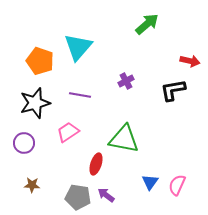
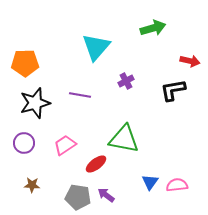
green arrow: moved 6 px right, 4 px down; rotated 25 degrees clockwise
cyan triangle: moved 18 px right
orange pentagon: moved 15 px left, 2 px down; rotated 20 degrees counterclockwise
pink trapezoid: moved 3 px left, 13 px down
red ellipse: rotated 35 degrees clockwise
pink semicircle: rotated 60 degrees clockwise
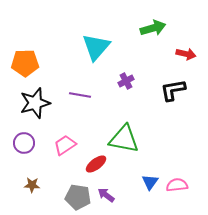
red arrow: moved 4 px left, 7 px up
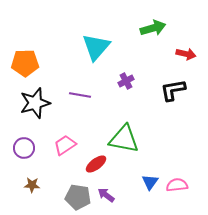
purple circle: moved 5 px down
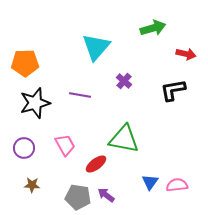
purple cross: moved 2 px left; rotated 21 degrees counterclockwise
pink trapezoid: rotated 95 degrees clockwise
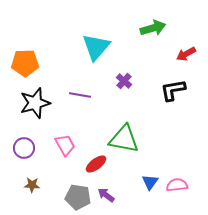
red arrow: rotated 138 degrees clockwise
